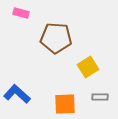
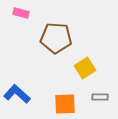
yellow square: moved 3 px left, 1 px down
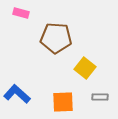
yellow square: rotated 20 degrees counterclockwise
orange square: moved 2 px left, 2 px up
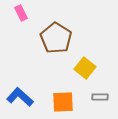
pink rectangle: rotated 49 degrees clockwise
brown pentagon: rotated 28 degrees clockwise
blue L-shape: moved 3 px right, 3 px down
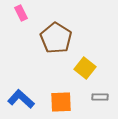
blue L-shape: moved 1 px right, 2 px down
orange square: moved 2 px left
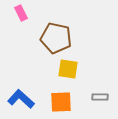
brown pentagon: rotated 20 degrees counterclockwise
yellow square: moved 17 px left, 1 px down; rotated 30 degrees counterclockwise
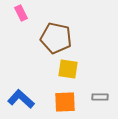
orange square: moved 4 px right
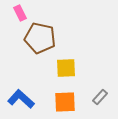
pink rectangle: moved 1 px left
brown pentagon: moved 16 px left
yellow square: moved 2 px left, 1 px up; rotated 10 degrees counterclockwise
gray rectangle: rotated 49 degrees counterclockwise
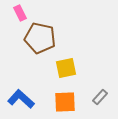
yellow square: rotated 10 degrees counterclockwise
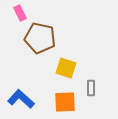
yellow square: rotated 30 degrees clockwise
gray rectangle: moved 9 px left, 9 px up; rotated 42 degrees counterclockwise
